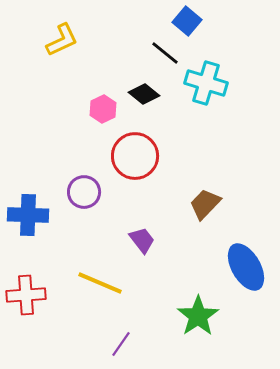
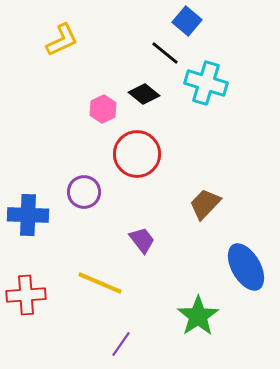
red circle: moved 2 px right, 2 px up
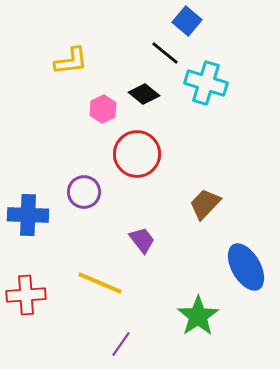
yellow L-shape: moved 9 px right, 21 px down; rotated 18 degrees clockwise
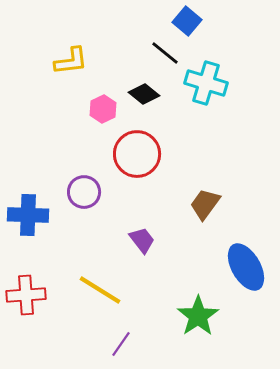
brown trapezoid: rotated 8 degrees counterclockwise
yellow line: moved 7 px down; rotated 9 degrees clockwise
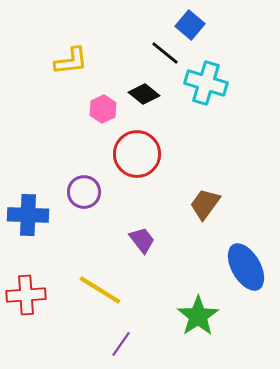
blue square: moved 3 px right, 4 px down
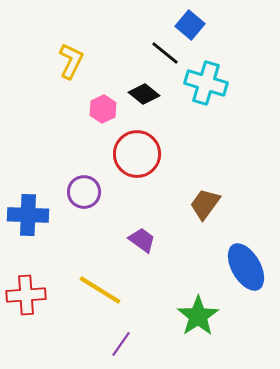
yellow L-shape: rotated 57 degrees counterclockwise
purple trapezoid: rotated 16 degrees counterclockwise
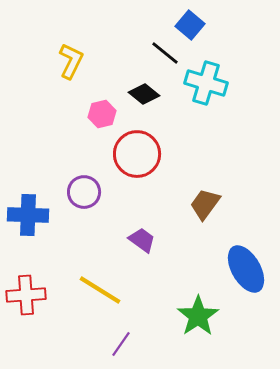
pink hexagon: moved 1 px left, 5 px down; rotated 12 degrees clockwise
blue ellipse: moved 2 px down
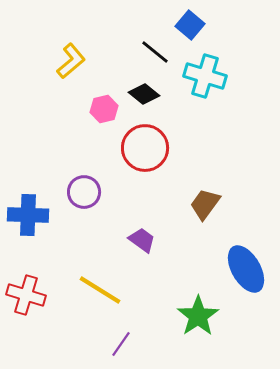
black line: moved 10 px left, 1 px up
yellow L-shape: rotated 24 degrees clockwise
cyan cross: moved 1 px left, 7 px up
pink hexagon: moved 2 px right, 5 px up
red circle: moved 8 px right, 6 px up
red cross: rotated 21 degrees clockwise
